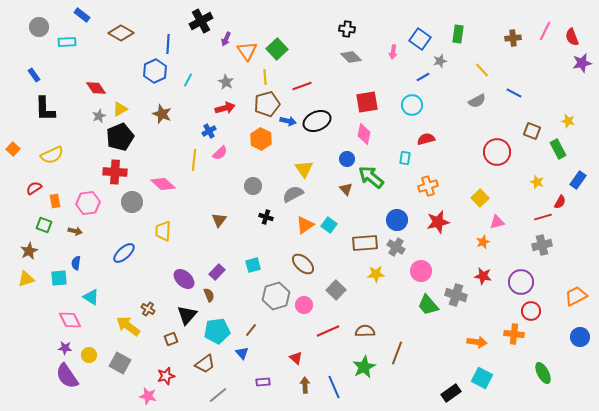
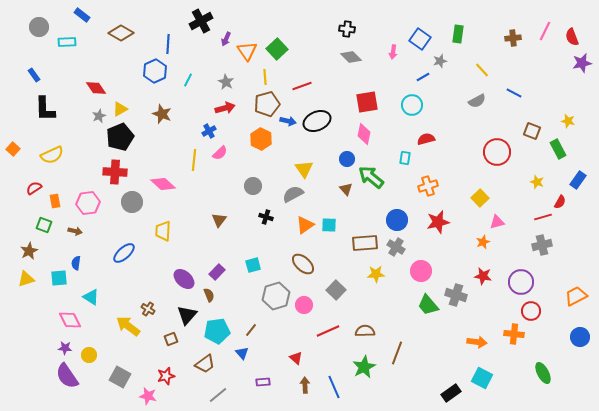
cyan square at (329, 225): rotated 35 degrees counterclockwise
gray square at (120, 363): moved 14 px down
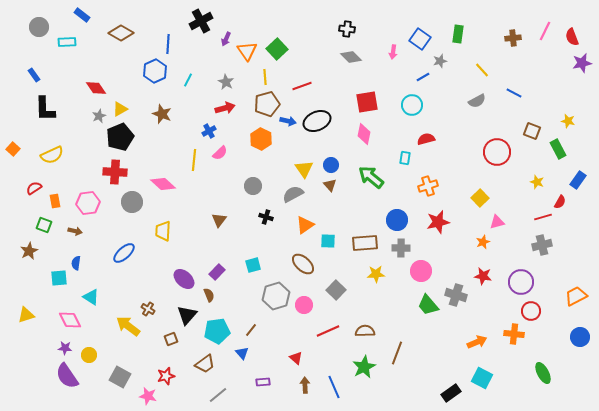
blue circle at (347, 159): moved 16 px left, 6 px down
brown triangle at (346, 189): moved 16 px left, 4 px up
cyan square at (329, 225): moved 1 px left, 16 px down
gray cross at (396, 247): moved 5 px right, 1 px down; rotated 30 degrees counterclockwise
yellow triangle at (26, 279): moved 36 px down
orange arrow at (477, 342): rotated 30 degrees counterclockwise
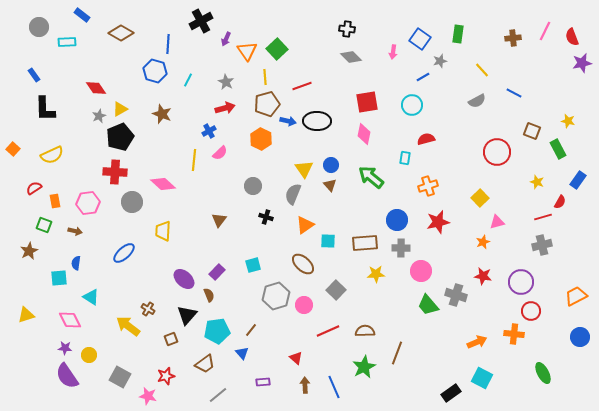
blue hexagon at (155, 71): rotated 20 degrees counterclockwise
black ellipse at (317, 121): rotated 24 degrees clockwise
gray semicircle at (293, 194): rotated 40 degrees counterclockwise
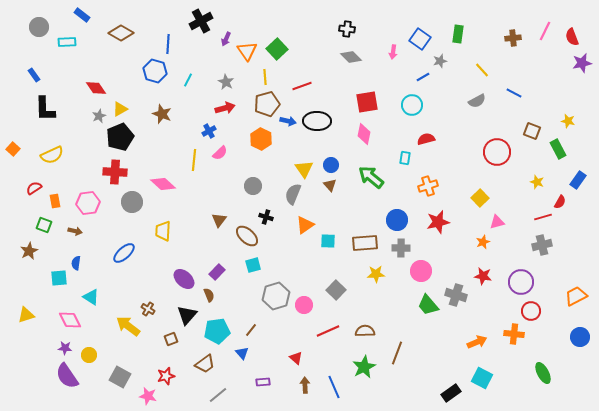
brown ellipse at (303, 264): moved 56 px left, 28 px up
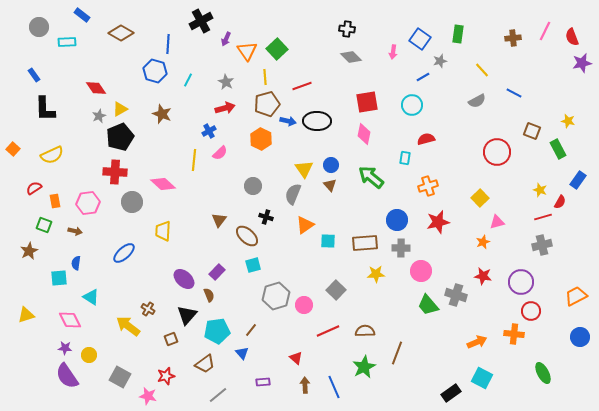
yellow star at (537, 182): moved 3 px right, 8 px down
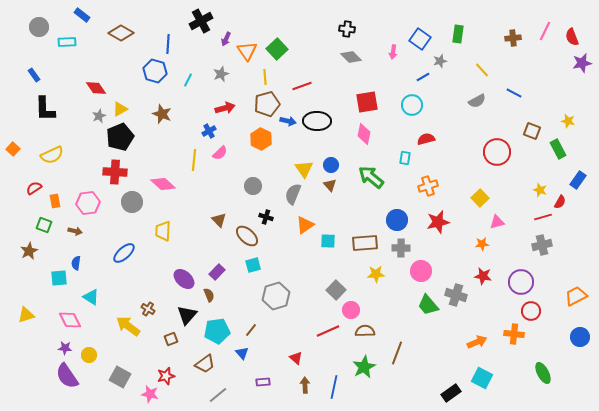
gray star at (226, 82): moved 5 px left, 8 px up; rotated 21 degrees clockwise
brown triangle at (219, 220): rotated 21 degrees counterclockwise
orange star at (483, 242): moved 1 px left, 2 px down; rotated 16 degrees clockwise
pink circle at (304, 305): moved 47 px right, 5 px down
blue line at (334, 387): rotated 35 degrees clockwise
pink star at (148, 396): moved 2 px right, 2 px up
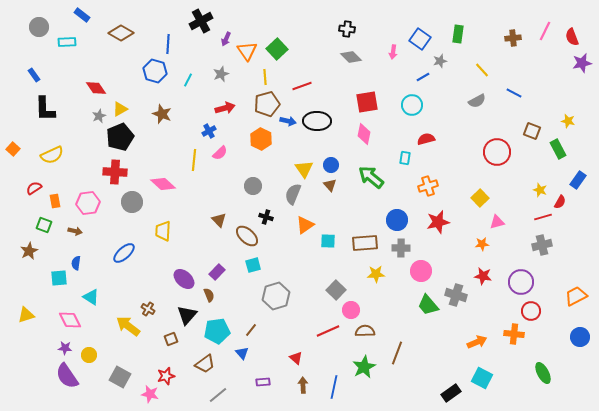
brown arrow at (305, 385): moved 2 px left
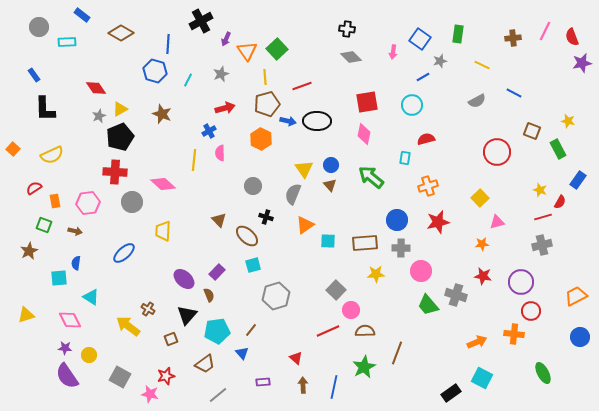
yellow line at (482, 70): moved 5 px up; rotated 21 degrees counterclockwise
pink semicircle at (220, 153): rotated 133 degrees clockwise
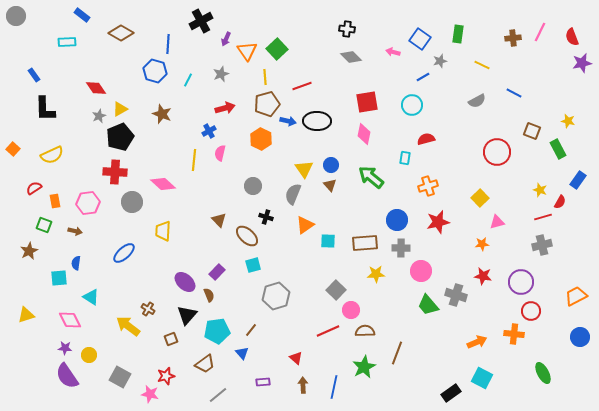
gray circle at (39, 27): moved 23 px left, 11 px up
pink line at (545, 31): moved 5 px left, 1 px down
pink arrow at (393, 52): rotated 96 degrees clockwise
pink semicircle at (220, 153): rotated 14 degrees clockwise
purple ellipse at (184, 279): moved 1 px right, 3 px down
